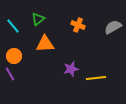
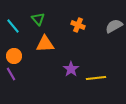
green triangle: rotated 32 degrees counterclockwise
gray semicircle: moved 1 px right, 1 px up
purple star: rotated 21 degrees counterclockwise
purple line: moved 1 px right
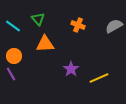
cyan line: rotated 14 degrees counterclockwise
yellow line: moved 3 px right; rotated 18 degrees counterclockwise
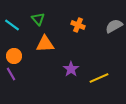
cyan line: moved 1 px left, 1 px up
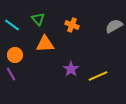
orange cross: moved 6 px left
orange circle: moved 1 px right, 1 px up
yellow line: moved 1 px left, 2 px up
